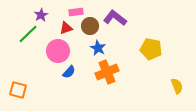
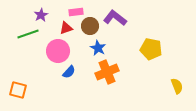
green line: rotated 25 degrees clockwise
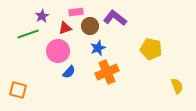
purple star: moved 1 px right, 1 px down
red triangle: moved 1 px left
blue star: rotated 21 degrees clockwise
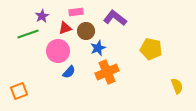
brown circle: moved 4 px left, 5 px down
orange square: moved 1 px right, 1 px down; rotated 36 degrees counterclockwise
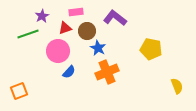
brown circle: moved 1 px right
blue star: rotated 21 degrees counterclockwise
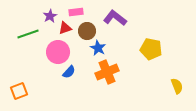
purple star: moved 8 px right
pink circle: moved 1 px down
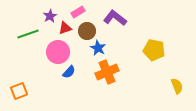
pink rectangle: moved 2 px right; rotated 24 degrees counterclockwise
yellow pentagon: moved 3 px right, 1 px down
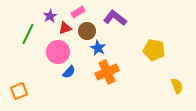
green line: rotated 45 degrees counterclockwise
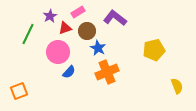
yellow pentagon: rotated 25 degrees counterclockwise
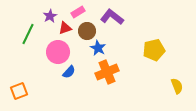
purple L-shape: moved 3 px left, 1 px up
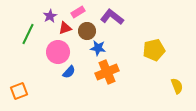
blue star: rotated 21 degrees counterclockwise
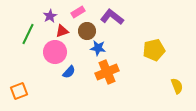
red triangle: moved 3 px left, 3 px down
pink circle: moved 3 px left
